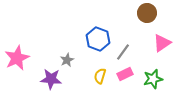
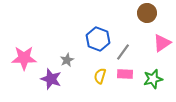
pink star: moved 7 px right; rotated 25 degrees clockwise
pink rectangle: rotated 28 degrees clockwise
purple star: rotated 15 degrees clockwise
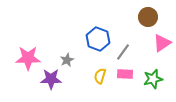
brown circle: moved 1 px right, 4 px down
pink star: moved 4 px right
purple star: rotated 20 degrees counterclockwise
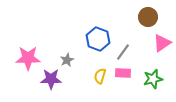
pink rectangle: moved 2 px left, 1 px up
